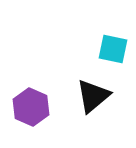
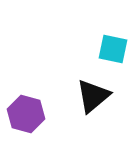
purple hexagon: moved 5 px left, 7 px down; rotated 9 degrees counterclockwise
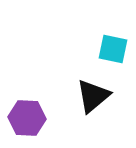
purple hexagon: moved 1 px right, 4 px down; rotated 12 degrees counterclockwise
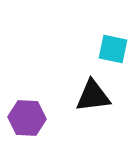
black triangle: rotated 33 degrees clockwise
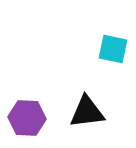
black triangle: moved 6 px left, 16 px down
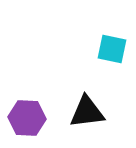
cyan square: moved 1 px left
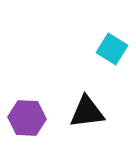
cyan square: rotated 20 degrees clockwise
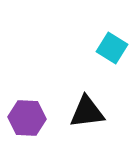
cyan square: moved 1 px up
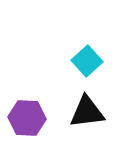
cyan square: moved 25 px left, 13 px down; rotated 16 degrees clockwise
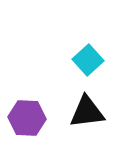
cyan square: moved 1 px right, 1 px up
